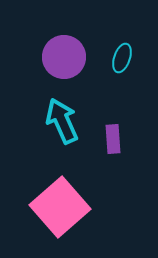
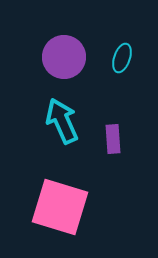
pink square: rotated 32 degrees counterclockwise
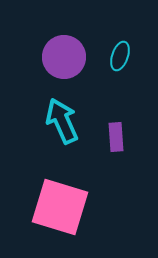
cyan ellipse: moved 2 px left, 2 px up
purple rectangle: moved 3 px right, 2 px up
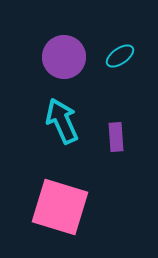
cyan ellipse: rotated 36 degrees clockwise
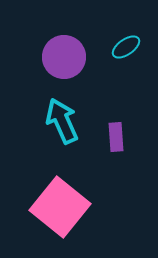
cyan ellipse: moved 6 px right, 9 px up
pink square: rotated 22 degrees clockwise
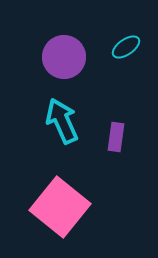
purple rectangle: rotated 12 degrees clockwise
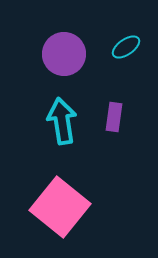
purple circle: moved 3 px up
cyan arrow: rotated 15 degrees clockwise
purple rectangle: moved 2 px left, 20 px up
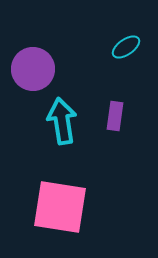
purple circle: moved 31 px left, 15 px down
purple rectangle: moved 1 px right, 1 px up
pink square: rotated 30 degrees counterclockwise
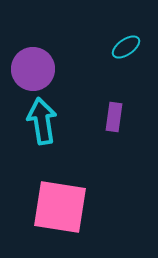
purple rectangle: moved 1 px left, 1 px down
cyan arrow: moved 20 px left
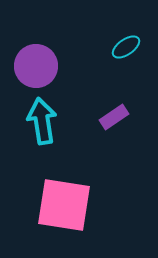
purple circle: moved 3 px right, 3 px up
purple rectangle: rotated 48 degrees clockwise
pink square: moved 4 px right, 2 px up
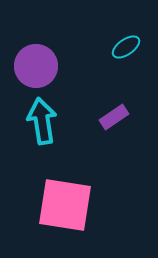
pink square: moved 1 px right
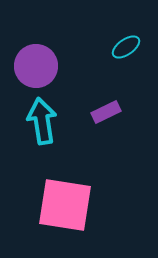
purple rectangle: moved 8 px left, 5 px up; rotated 8 degrees clockwise
